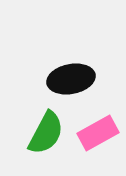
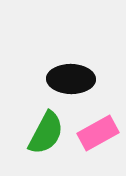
black ellipse: rotated 12 degrees clockwise
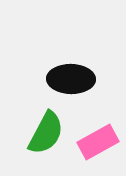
pink rectangle: moved 9 px down
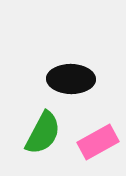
green semicircle: moved 3 px left
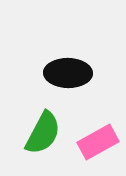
black ellipse: moved 3 px left, 6 px up
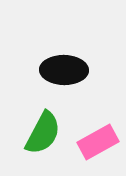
black ellipse: moved 4 px left, 3 px up
